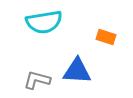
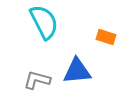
cyan semicircle: rotated 108 degrees counterclockwise
blue triangle: rotated 8 degrees counterclockwise
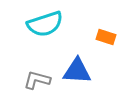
cyan semicircle: moved 1 px right, 2 px down; rotated 99 degrees clockwise
blue triangle: rotated 8 degrees clockwise
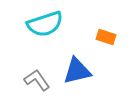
blue triangle: rotated 16 degrees counterclockwise
gray L-shape: rotated 40 degrees clockwise
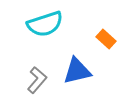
orange rectangle: moved 2 px down; rotated 24 degrees clockwise
gray L-shape: rotated 76 degrees clockwise
